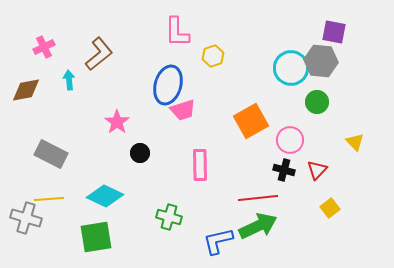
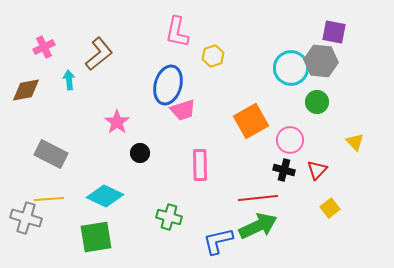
pink L-shape: rotated 12 degrees clockwise
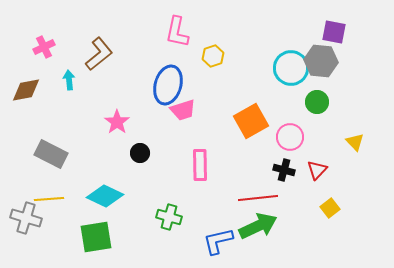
pink circle: moved 3 px up
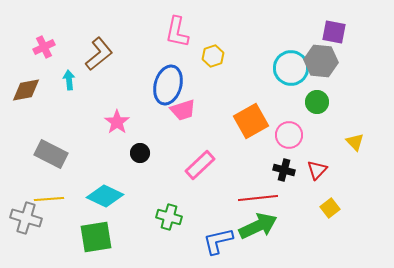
pink circle: moved 1 px left, 2 px up
pink rectangle: rotated 48 degrees clockwise
